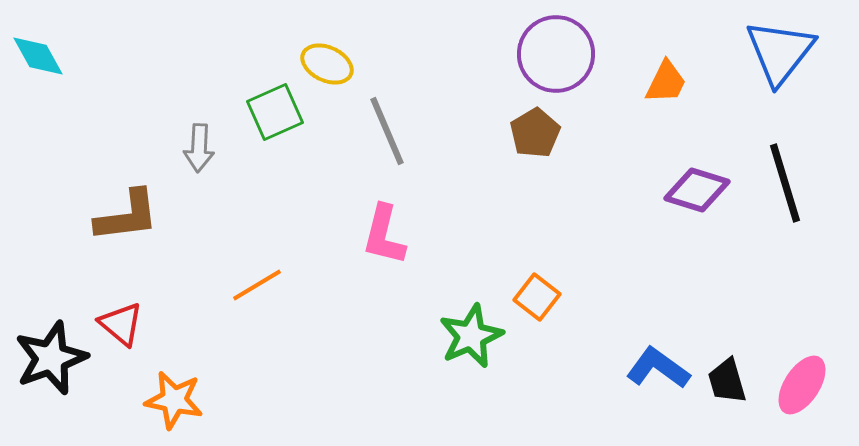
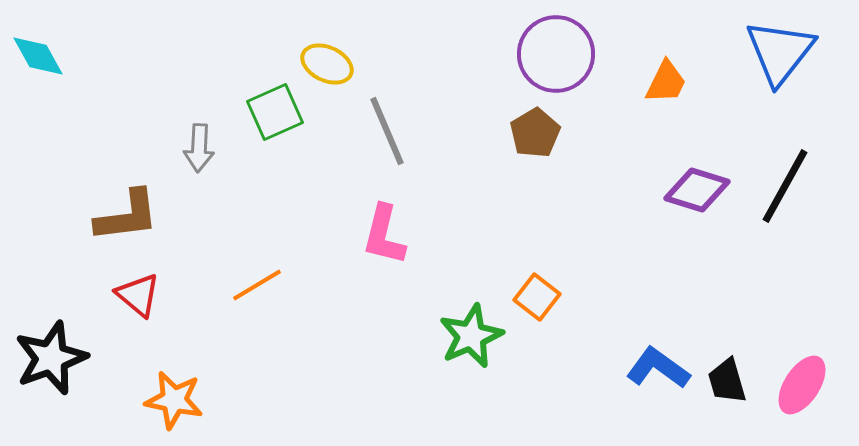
black line: moved 3 px down; rotated 46 degrees clockwise
red triangle: moved 17 px right, 29 px up
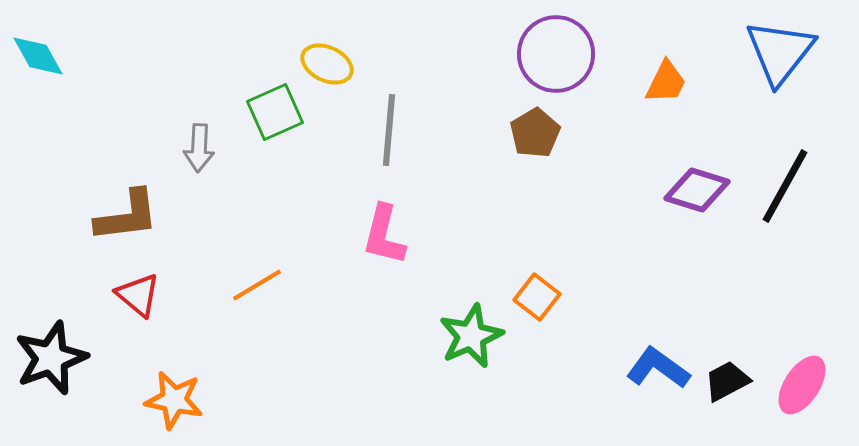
gray line: moved 2 px right, 1 px up; rotated 28 degrees clockwise
black trapezoid: rotated 78 degrees clockwise
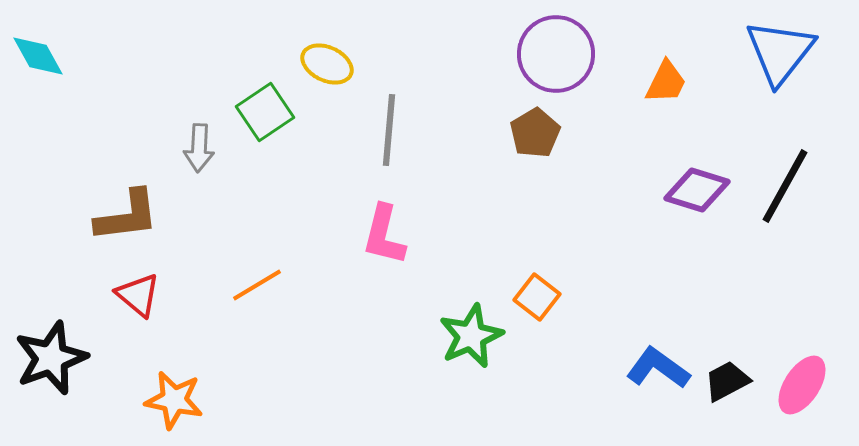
green square: moved 10 px left; rotated 10 degrees counterclockwise
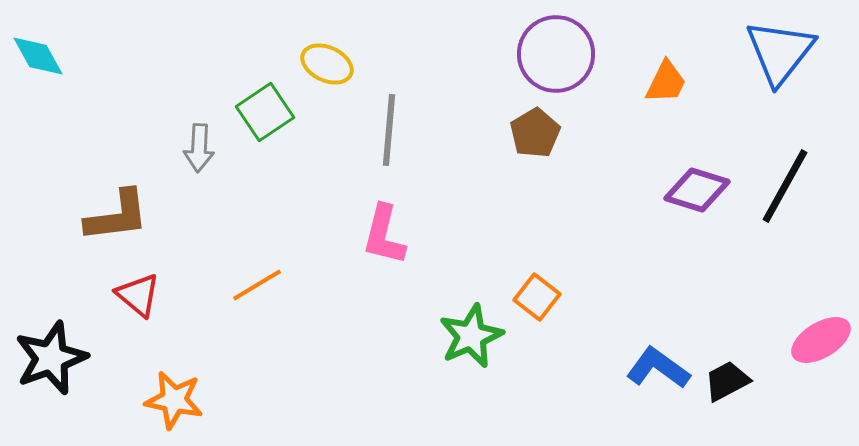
brown L-shape: moved 10 px left
pink ellipse: moved 19 px right, 45 px up; rotated 26 degrees clockwise
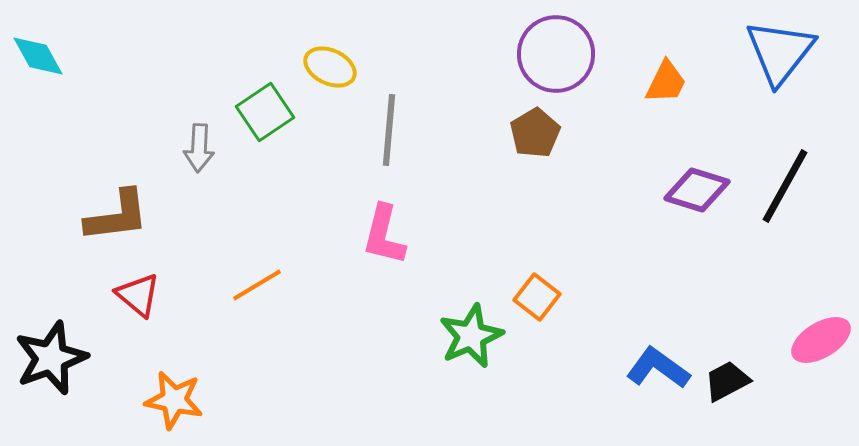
yellow ellipse: moved 3 px right, 3 px down
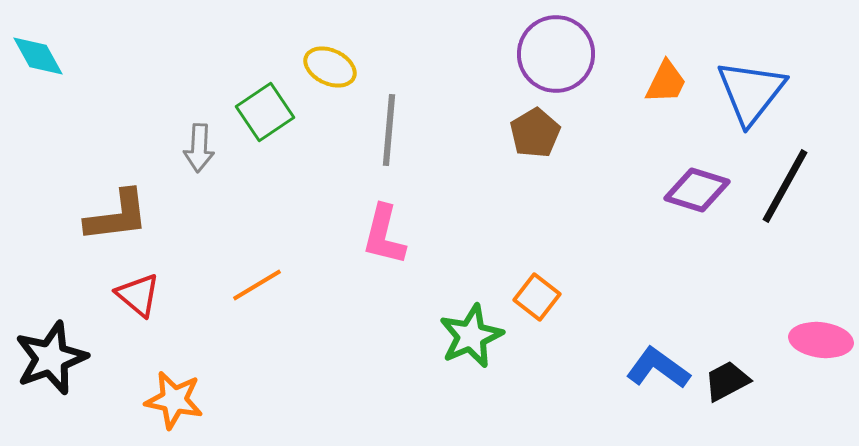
blue triangle: moved 29 px left, 40 px down
pink ellipse: rotated 38 degrees clockwise
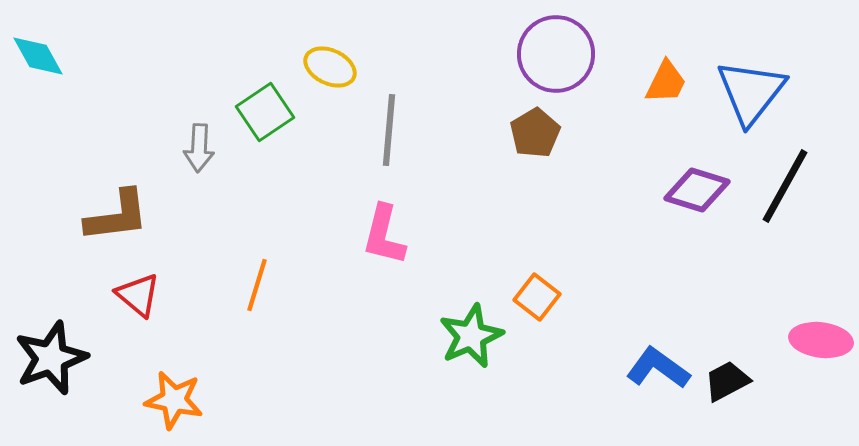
orange line: rotated 42 degrees counterclockwise
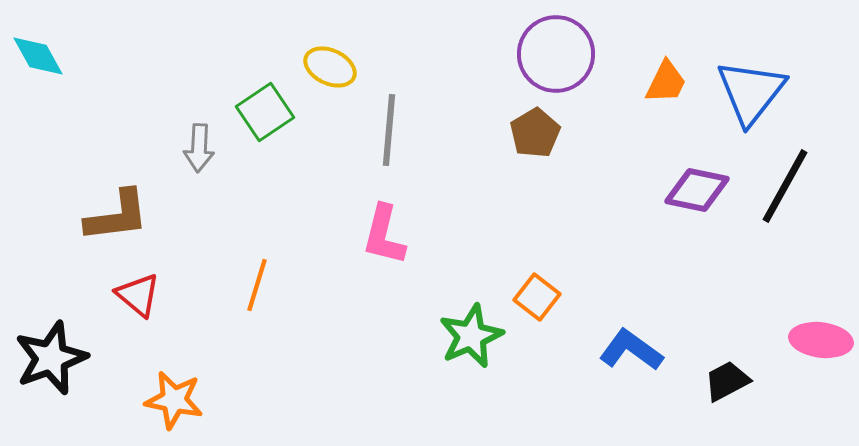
purple diamond: rotated 6 degrees counterclockwise
blue L-shape: moved 27 px left, 18 px up
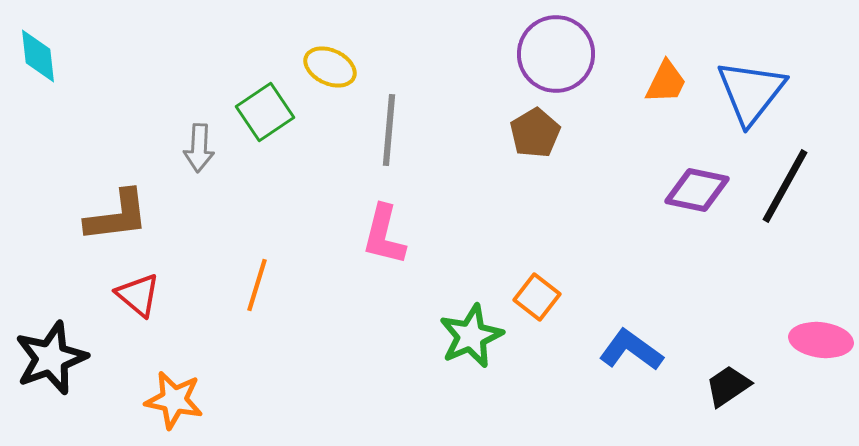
cyan diamond: rotated 22 degrees clockwise
black trapezoid: moved 1 px right, 5 px down; rotated 6 degrees counterclockwise
